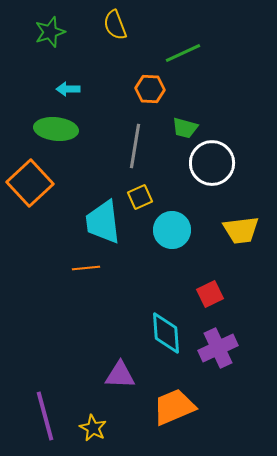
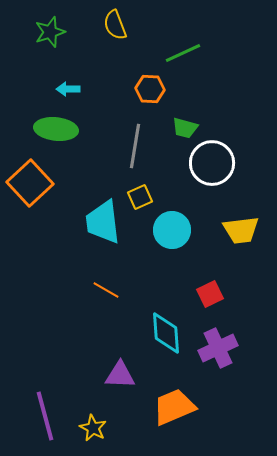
orange line: moved 20 px right, 22 px down; rotated 36 degrees clockwise
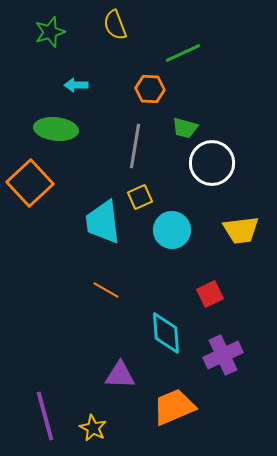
cyan arrow: moved 8 px right, 4 px up
purple cross: moved 5 px right, 7 px down
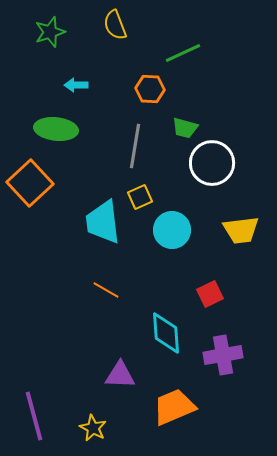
purple cross: rotated 15 degrees clockwise
purple line: moved 11 px left
